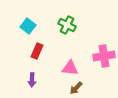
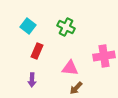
green cross: moved 1 px left, 2 px down
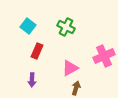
pink cross: rotated 15 degrees counterclockwise
pink triangle: rotated 36 degrees counterclockwise
brown arrow: rotated 152 degrees clockwise
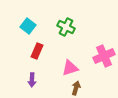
pink triangle: rotated 12 degrees clockwise
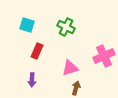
cyan square: moved 1 px left, 1 px up; rotated 21 degrees counterclockwise
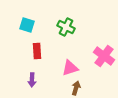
red rectangle: rotated 28 degrees counterclockwise
pink cross: rotated 30 degrees counterclockwise
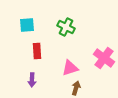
cyan square: rotated 21 degrees counterclockwise
pink cross: moved 2 px down
